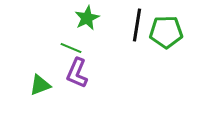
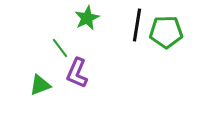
green line: moved 11 px left; rotated 30 degrees clockwise
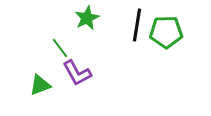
purple L-shape: rotated 52 degrees counterclockwise
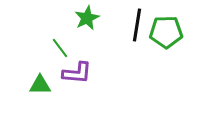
purple L-shape: rotated 56 degrees counterclockwise
green triangle: rotated 20 degrees clockwise
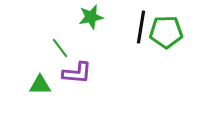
green star: moved 4 px right, 1 px up; rotated 15 degrees clockwise
black line: moved 4 px right, 2 px down
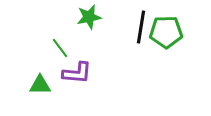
green star: moved 2 px left
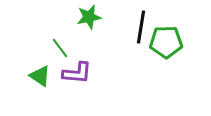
green pentagon: moved 10 px down
green triangle: moved 9 px up; rotated 35 degrees clockwise
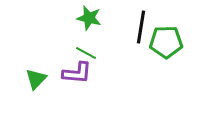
green star: moved 1 px down; rotated 25 degrees clockwise
green line: moved 26 px right, 5 px down; rotated 25 degrees counterclockwise
green triangle: moved 4 px left, 3 px down; rotated 40 degrees clockwise
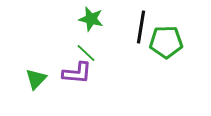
green star: moved 2 px right, 1 px down
green line: rotated 15 degrees clockwise
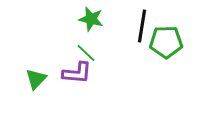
black line: moved 1 px right, 1 px up
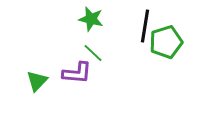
black line: moved 3 px right
green pentagon: rotated 16 degrees counterclockwise
green line: moved 7 px right
green triangle: moved 1 px right, 2 px down
